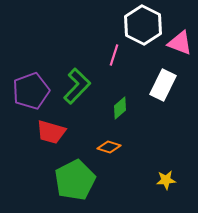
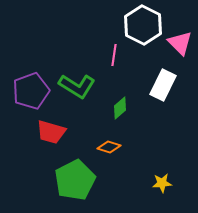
pink triangle: rotated 24 degrees clockwise
pink line: rotated 10 degrees counterclockwise
green L-shape: rotated 78 degrees clockwise
yellow star: moved 4 px left, 3 px down
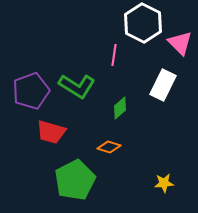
white hexagon: moved 2 px up
yellow star: moved 2 px right
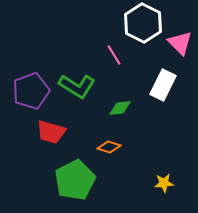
pink line: rotated 40 degrees counterclockwise
green diamond: rotated 35 degrees clockwise
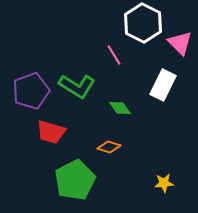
green diamond: rotated 60 degrees clockwise
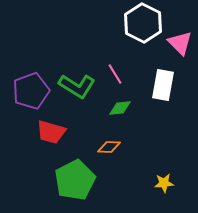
pink line: moved 1 px right, 19 px down
white rectangle: rotated 16 degrees counterclockwise
green diamond: rotated 60 degrees counterclockwise
orange diamond: rotated 15 degrees counterclockwise
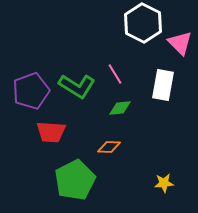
red trapezoid: rotated 12 degrees counterclockwise
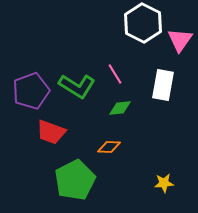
pink triangle: moved 3 px up; rotated 20 degrees clockwise
red trapezoid: rotated 16 degrees clockwise
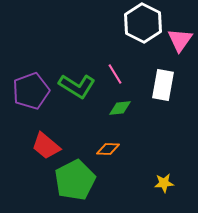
red trapezoid: moved 5 px left, 14 px down; rotated 20 degrees clockwise
orange diamond: moved 1 px left, 2 px down
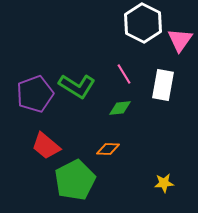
pink line: moved 9 px right
purple pentagon: moved 4 px right, 3 px down
